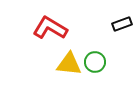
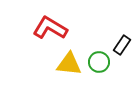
black rectangle: moved 21 px down; rotated 36 degrees counterclockwise
green circle: moved 4 px right
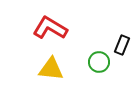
black rectangle: rotated 12 degrees counterclockwise
yellow triangle: moved 18 px left, 5 px down
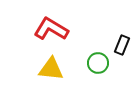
red L-shape: moved 1 px right, 1 px down
green circle: moved 1 px left, 1 px down
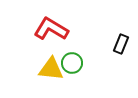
black rectangle: moved 1 px left, 1 px up
green circle: moved 26 px left
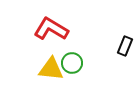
black rectangle: moved 4 px right, 2 px down
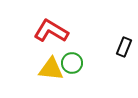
red L-shape: moved 2 px down
black rectangle: moved 1 px left, 1 px down
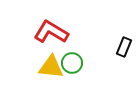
red L-shape: moved 1 px down
yellow triangle: moved 2 px up
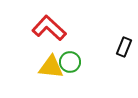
red L-shape: moved 2 px left, 4 px up; rotated 12 degrees clockwise
green circle: moved 2 px left, 1 px up
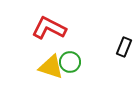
red L-shape: rotated 16 degrees counterclockwise
yellow triangle: rotated 12 degrees clockwise
